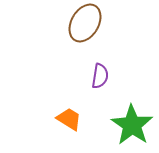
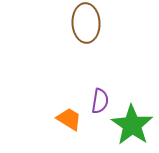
brown ellipse: moved 1 px right; rotated 33 degrees counterclockwise
purple semicircle: moved 25 px down
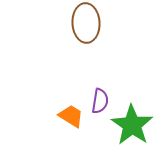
orange trapezoid: moved 2 px right, 3 px up
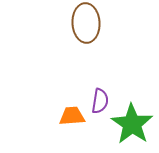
orange trapezoid: moved 1 px right; rotated 36 degrees counterclockwise
green star: moved 1 px up
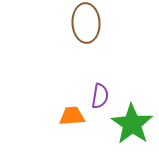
purple semicircle: moved 5 px up
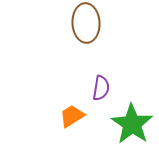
purple semicircle: moved 1 px right, 8 px up
orange trapezoid: rotated 28 degrees counterclockwise
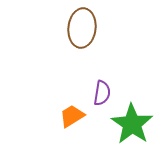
brown ellipse: moved 4 px left, 5 px down; rotated 9 degrees clockwise
purple semicircle: moved 1 px right, 5 px down
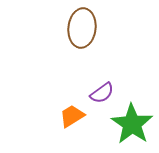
purple semicircle: rotated 45 degrees clockwise
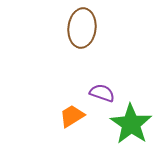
purple semicircle: rotated 125 degrees counterclockwise
green star: moved 1 px left
